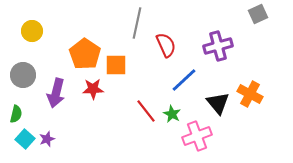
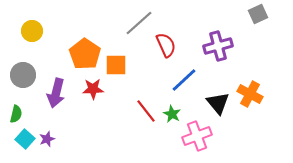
gray line: moved 2 px right; rotated 36 degrees clockwise
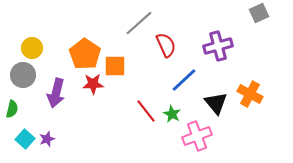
gray square: moved 1 px right, 1 px up
yellow circle: moved 17 px down
orange square: moved 1 px left, 1 px down
red star: moved 5 px up
black triangle: moved 2 px left
green semicircle: moved 4 px left, 5 px up
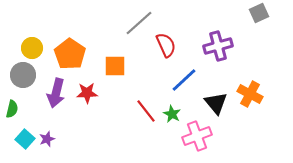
orange pentagon: moved 15 px left
red star: moved 6 px left, 9 px down
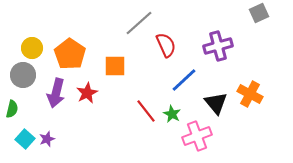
red star: rotated 25 degrees counterclockwise
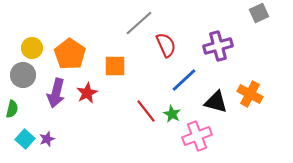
black triangle: moved 1 px up; rotated 35 degrees counterclockwise
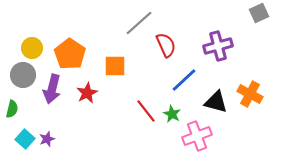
purple arrow: moved 4 px left, 4 px up
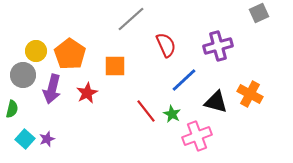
gray line: moved 8 px left, 4 px up
yellow circle: moved 4 px right, 3 px down
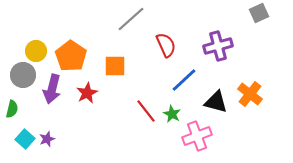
orange pentagon: moved 1 px right, 2 px down
orange cross: rotated 10 degrees clockwise
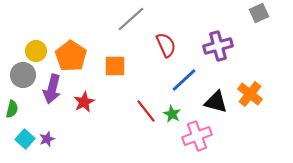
red star: moved 3 px left, 9 px down
